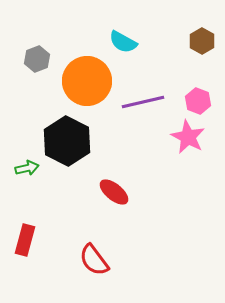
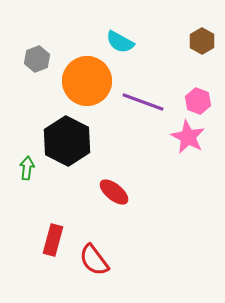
cyan semicircle: moved 3 px left
purple line: rotated 33 degrees clockwise
green arrow: rotated 70 degrees counterclockwise
red rectangle: moved 28 px right
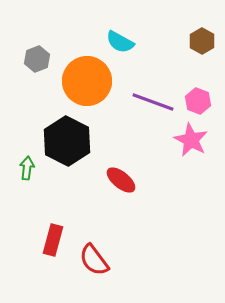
purple line: moved 10 px right
pink star: moved 3 px right, 3 px down
red ellipse: moved 7 px right, 12 px up
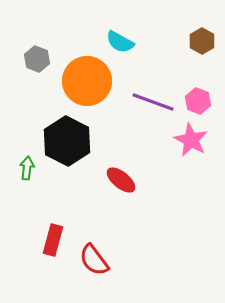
gray hexagon: rotated 20 degrees counterclockwise
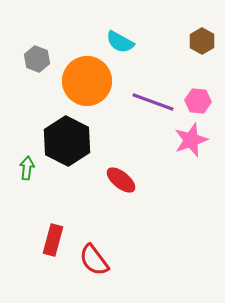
pink hexagon: rotated 15 degrees counterclockwise
pink star: rotated 24 degrees clockwise
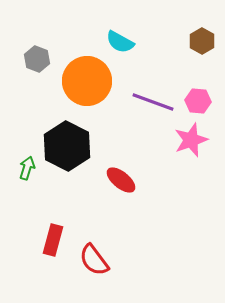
black hexagon: moved 5 px down
green arrow: rotated 10 degrees clockwise
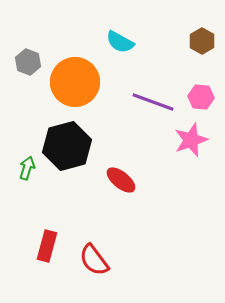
gray hexagon: moved 9 px left, 3 px down
orange circle: moved 12 px left, 1 px down
pink hexagon: moved 3 px right, 4 px up
black hexagon: rotated 18 degrees clockwise
red rectangle: moved 6 px left, 6 px down
